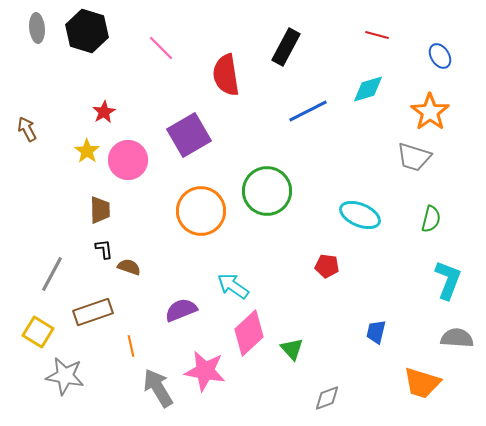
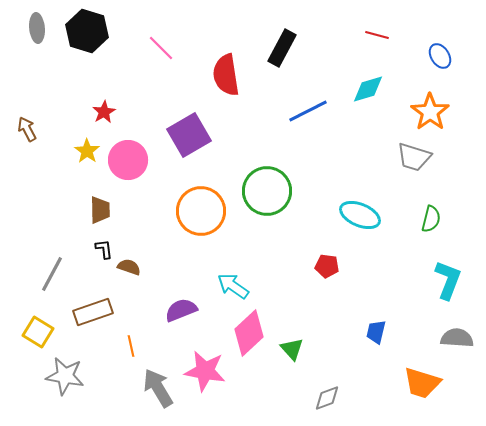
black rectangle: moved 4 px left, 1 px down
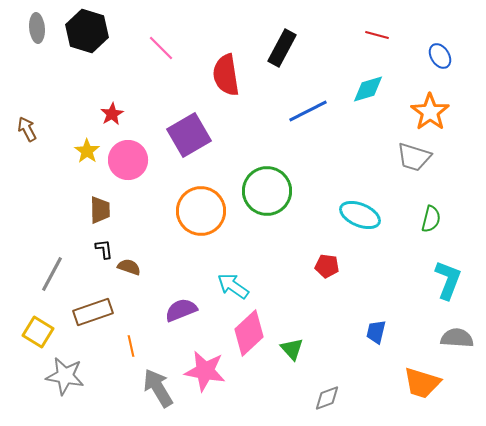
red star: moved 8 px right, 2 px down
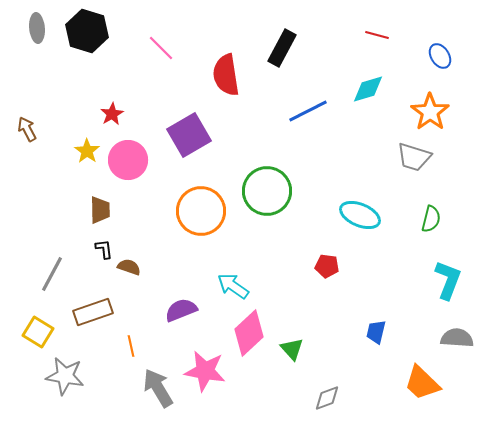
orange trapezoid: rotated 27 degrees clockwise
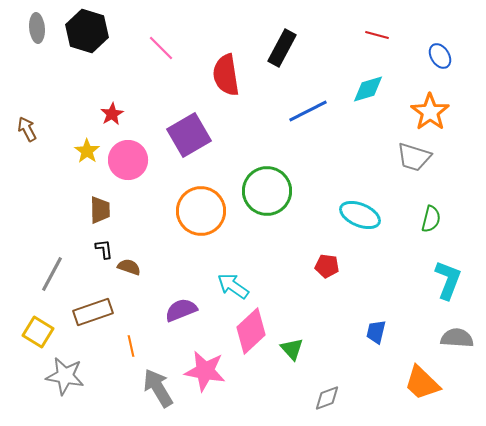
pink diamond: moved 2 px right, 2 px up
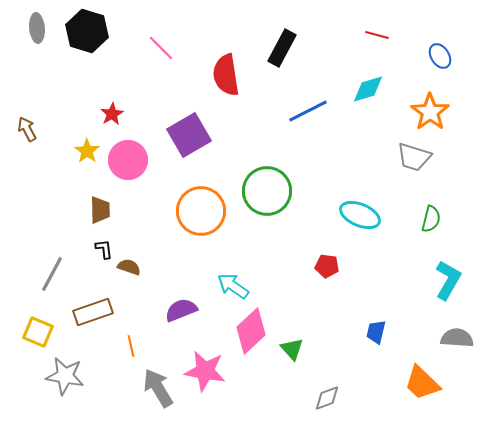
cyan L-shape: rotated 9 degrees clockwise
yellow square: rotated 8 degrees counterclockwise
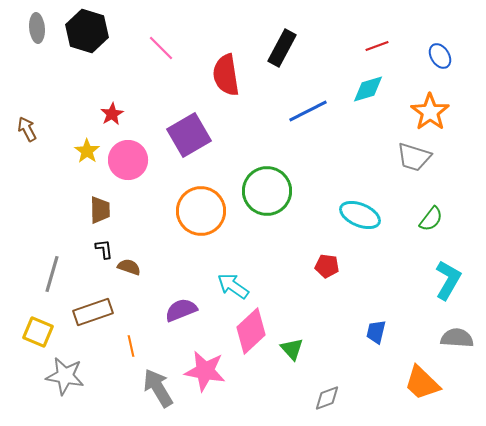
red line: moved 11 px down; rotated 35 degrees counterclockwise
green semicircle: rotated 24 degrees clockwise
gray line: rotated 12 degrees counterclockwise
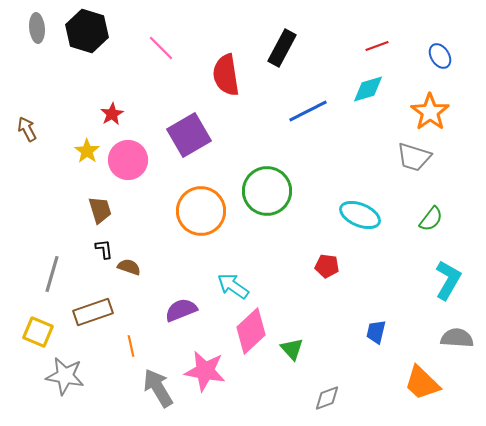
brown trapezoid: rotated 16 degrees counterclockwise
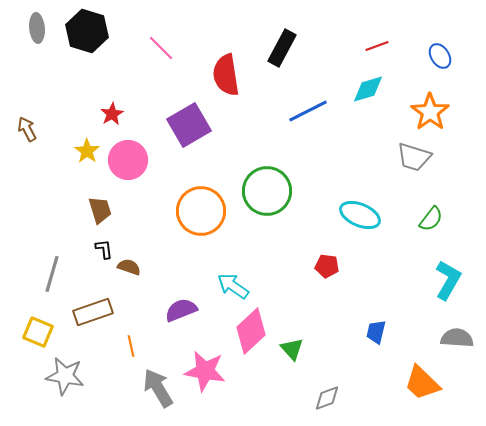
purple square: moved 10 px up
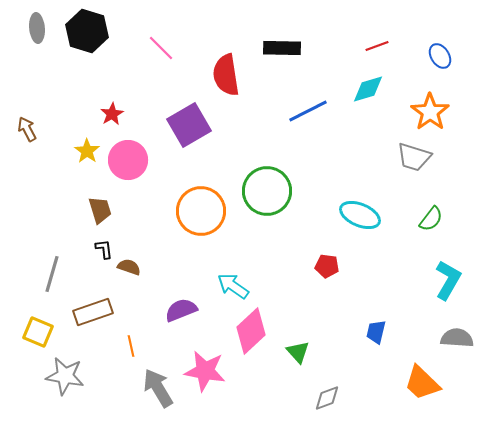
black rectangle: rotated 63 degrees clockwise
green triangle: moved 6 px right, 3 px down
